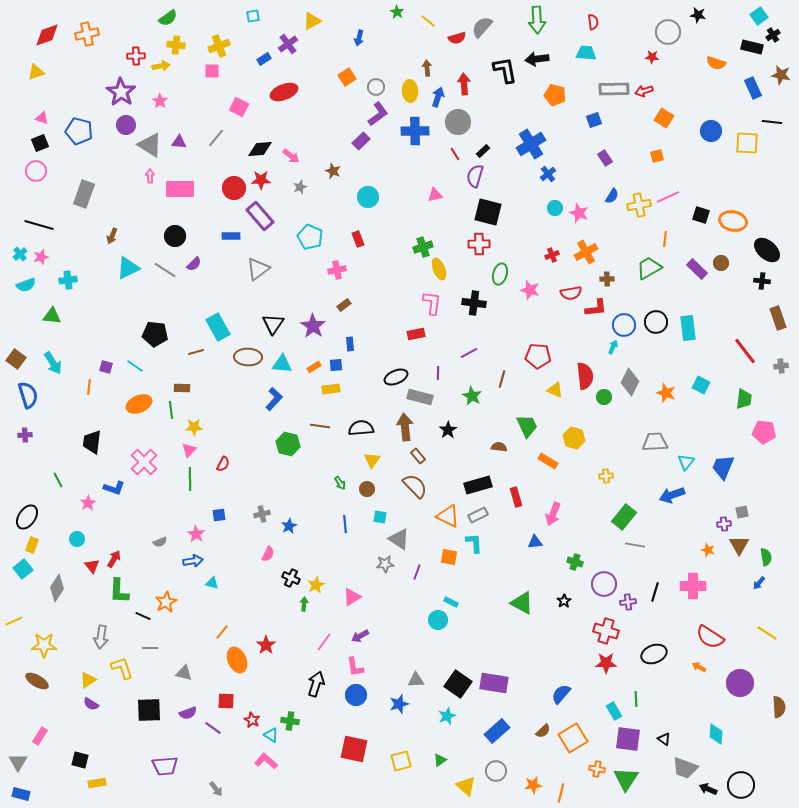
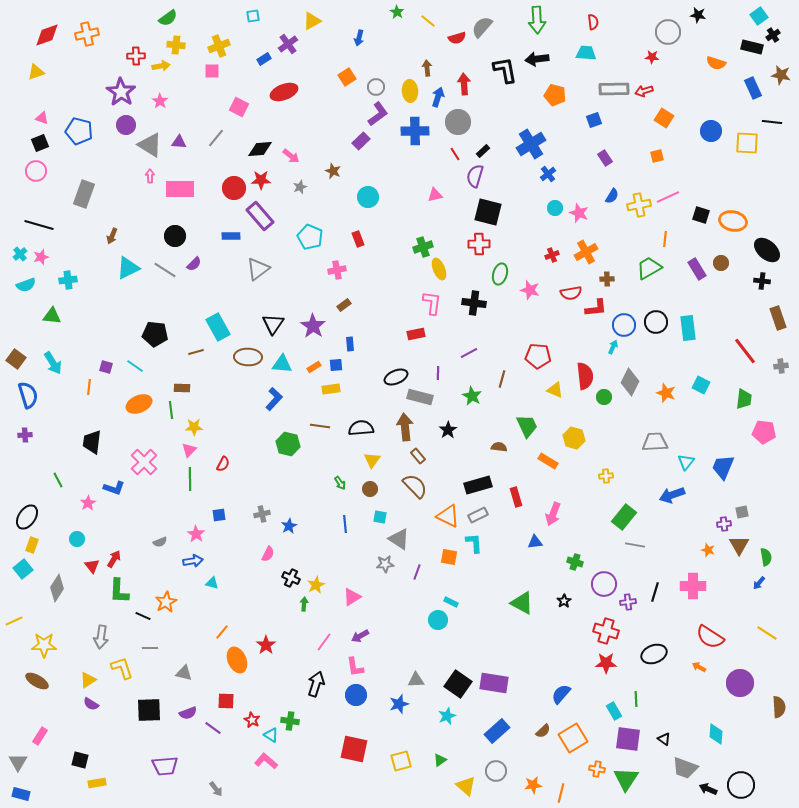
purple rectangle at (697, 269): rotated 15 degrees clockwise
brown circle at (367, 489): moved 3 px right
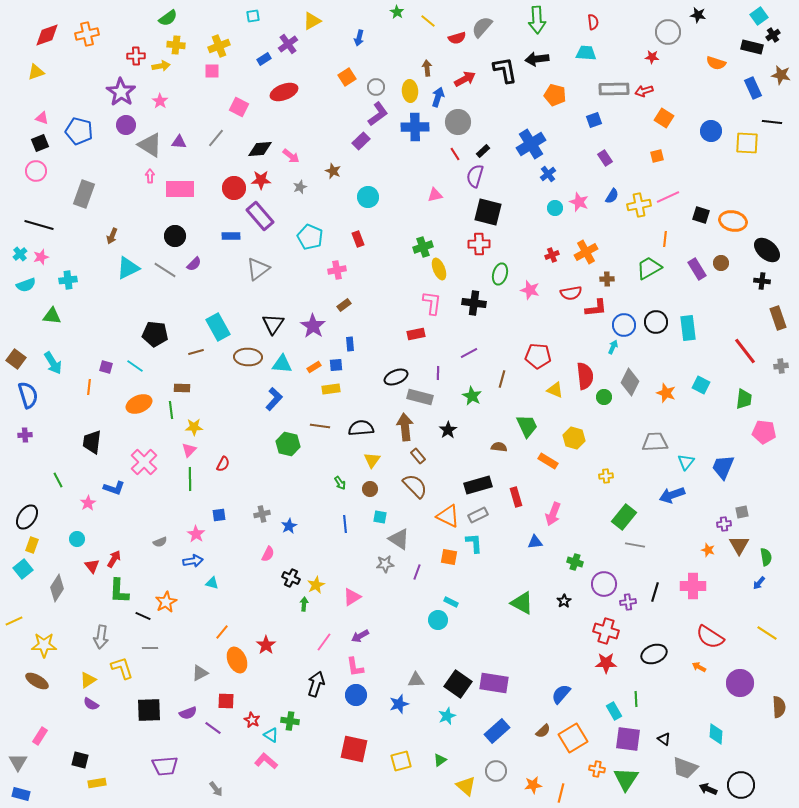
red arrow at (464, 84): moved 1 px right, 5 px up; rotated 65 degrees clockwise
blue cross at (415, 131): moved 4 px up
pink star at (579, 213): moved 11 px up
gray triangle at (184, 673): moved 16 px right; rotated 42 degrees counterclockwise
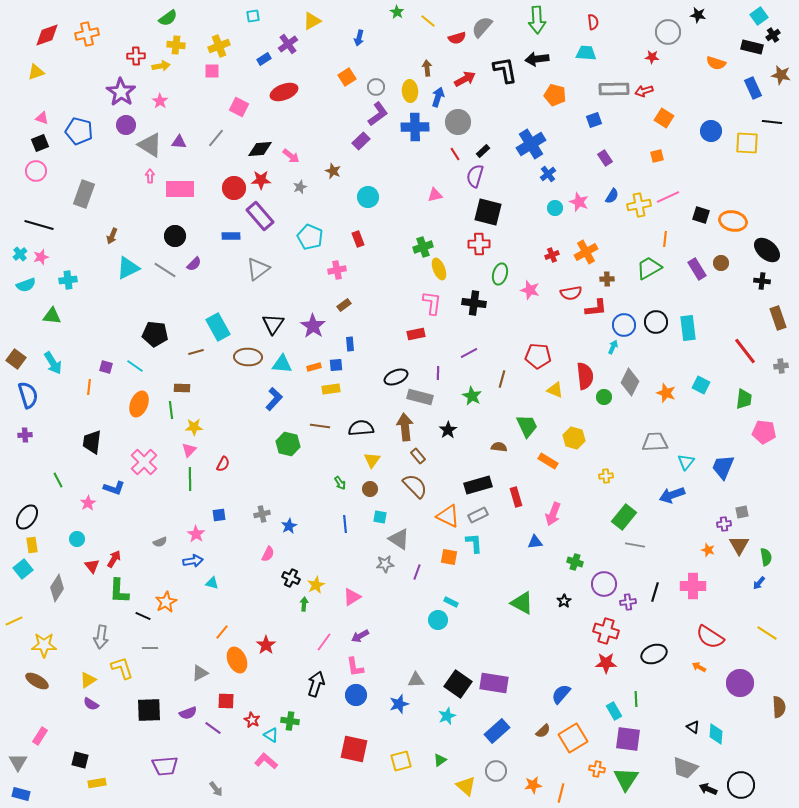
orange rectangle at (314, 367): rotated 16 degrees clockwise
orange ellipse at (139, 404): rotated 45 degrees counterclockwise
yellow rectangle at (32, 545): rotated 28 degrees counterclockwise
black triangle at (664, 739): moved 29 px right, 12 px up
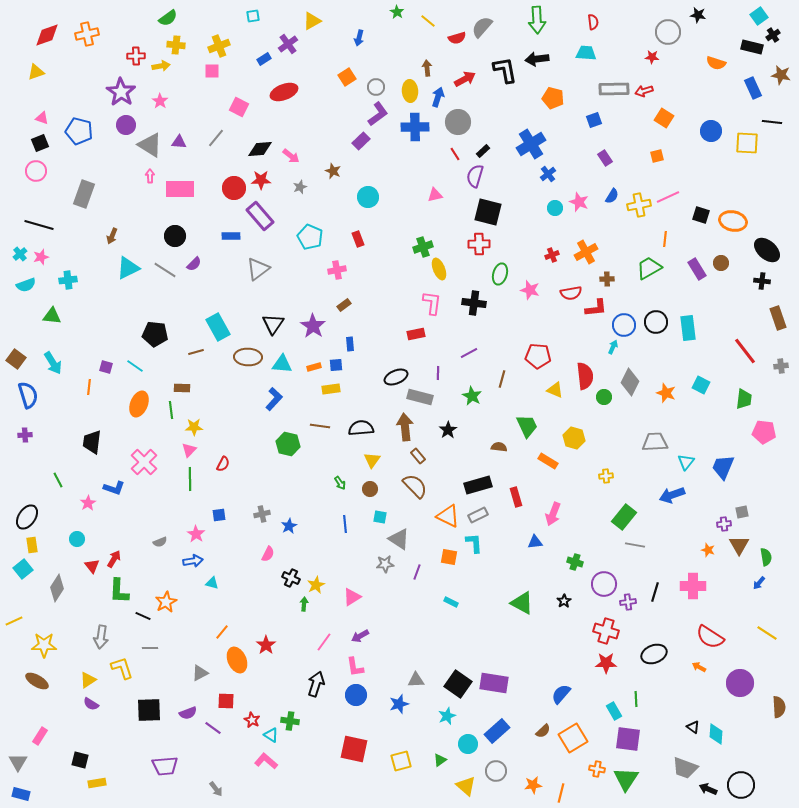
orange pentagon at (555, 95): moved 2 px left, 3 px down
cyan circle at (438, 620): moved 30 px right, 124 px down
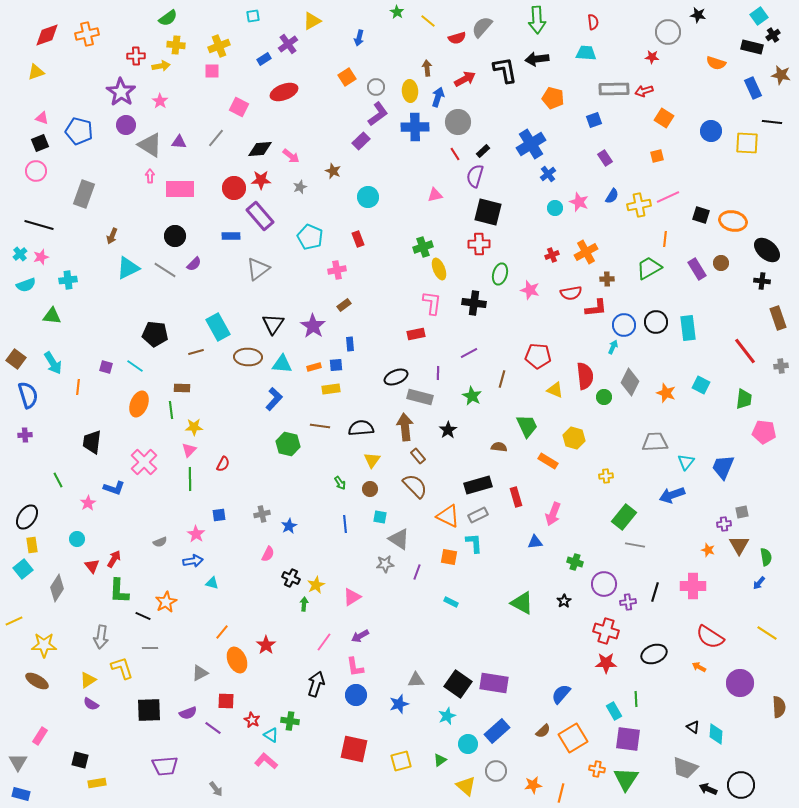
orange line at (89, 387): moved 11 px left
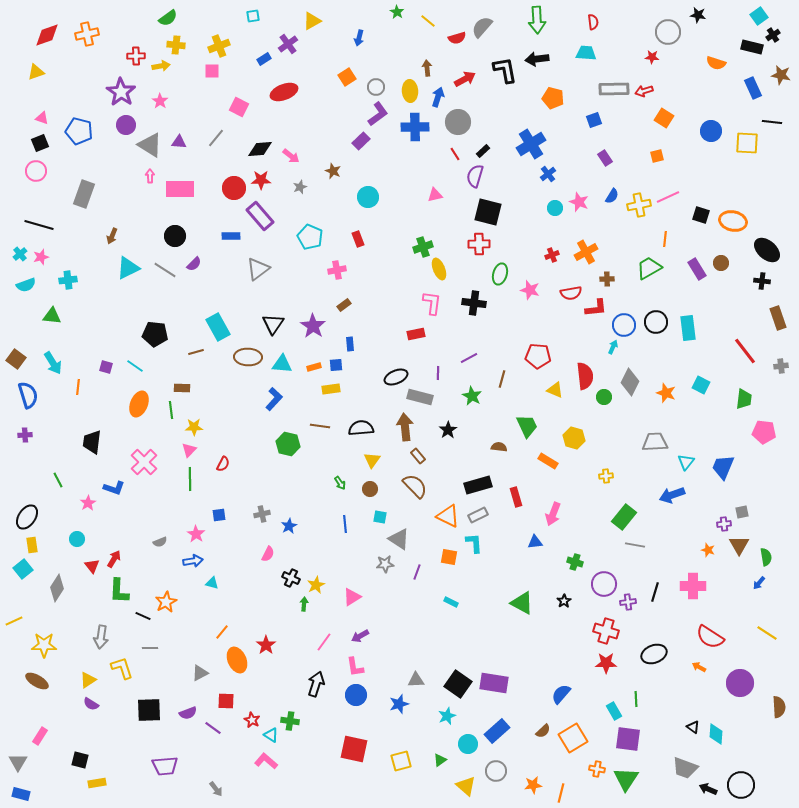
purple line at (469, 353): moved 5 px down
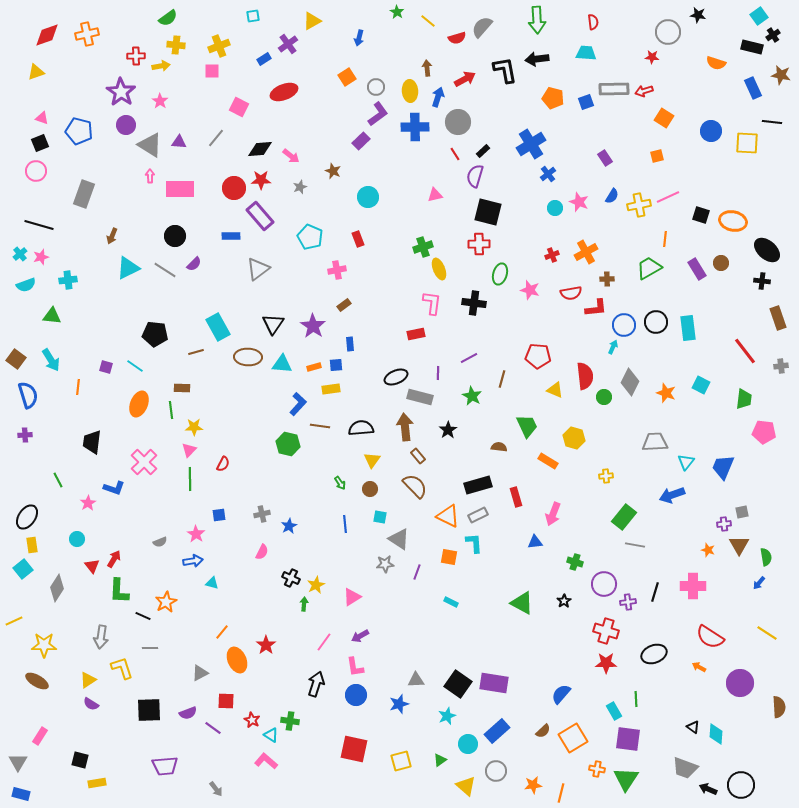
blue square at (594, 120): moved 8 px left, 18 px up
cyan arrow at (53, 363): moved 2 px left, 3 px up
blue L-shape at (274, 399): moved 24 px right, 5 px down
pink semicircle at (268, 554): moved 6 px left, 2 px up
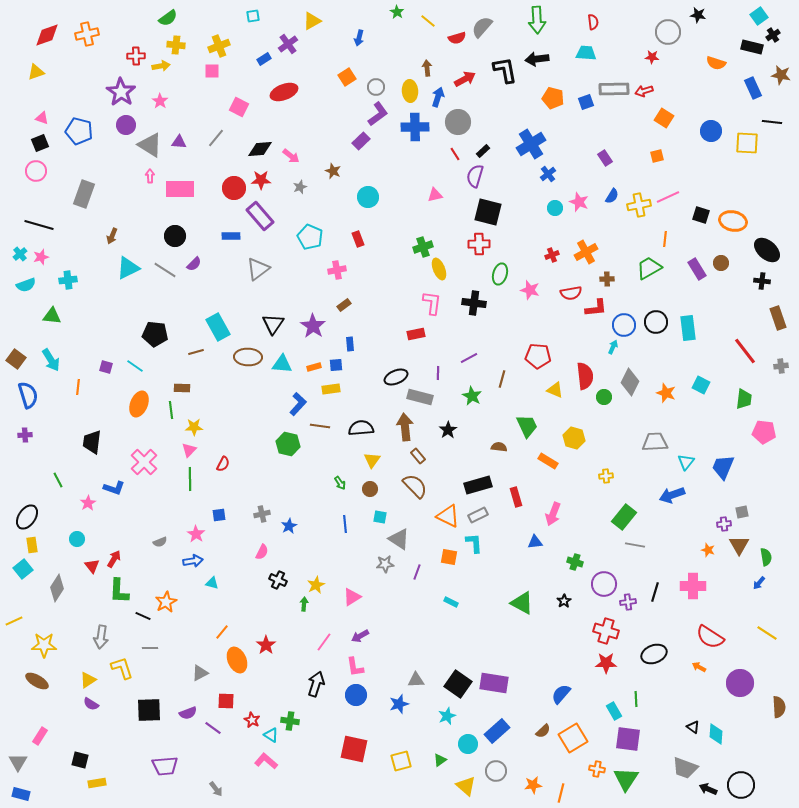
black cross at (291, 578): moved 13 px left, 2 px down
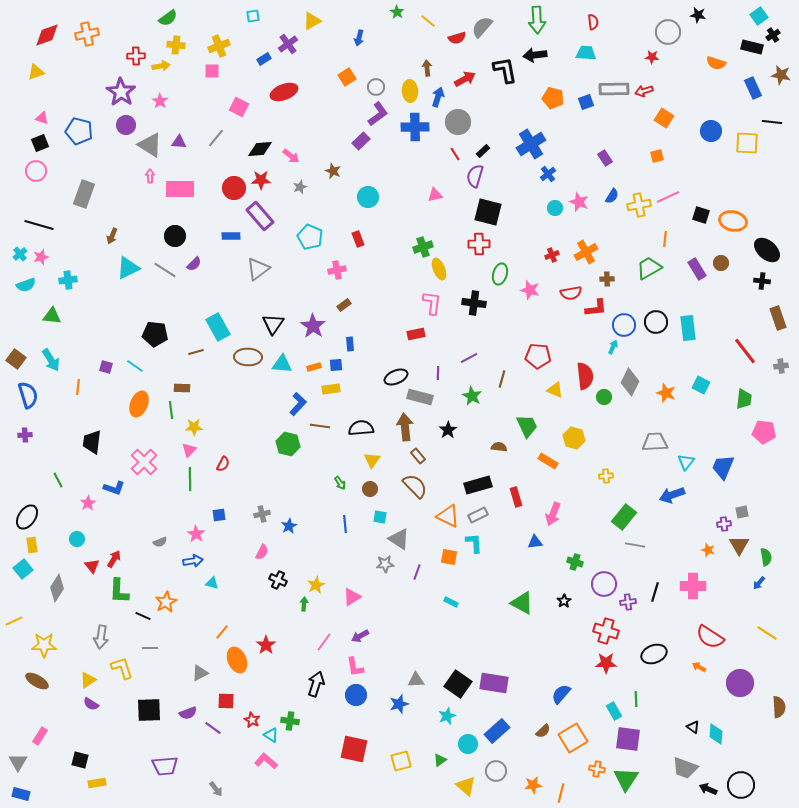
black arrow at (537, 59): moved 2 px left, 4 px up
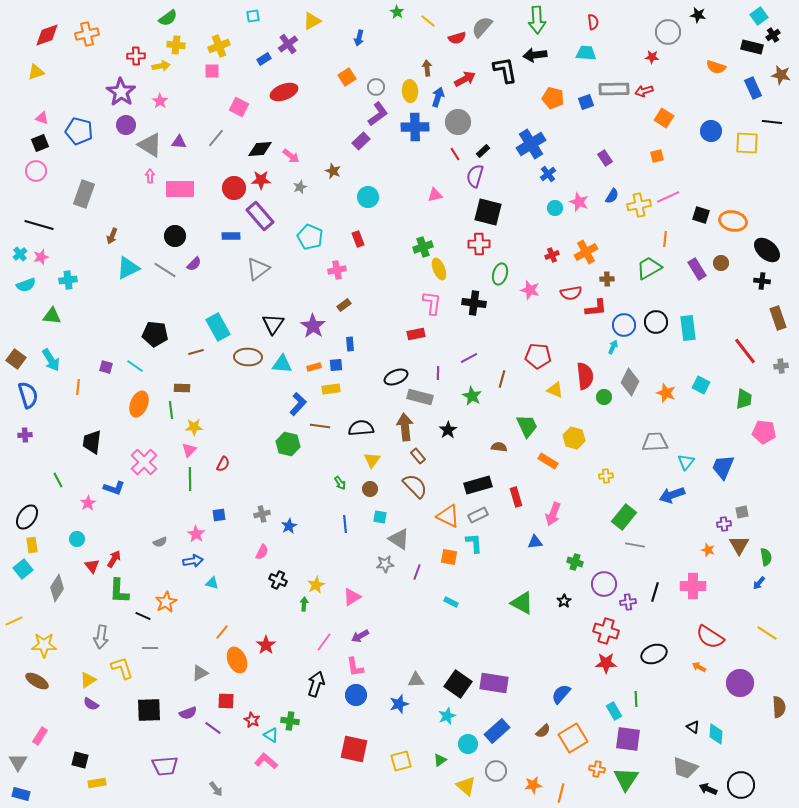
orange semicircle at (716, 63): moved 4 px down
